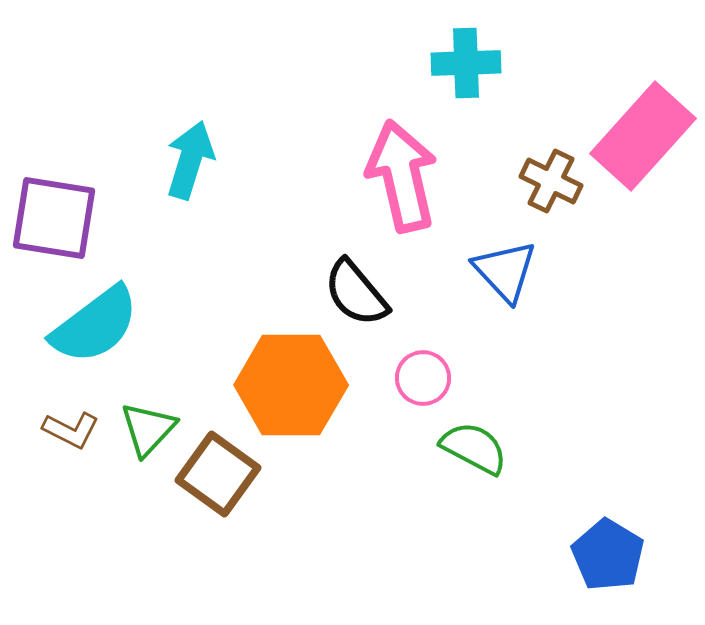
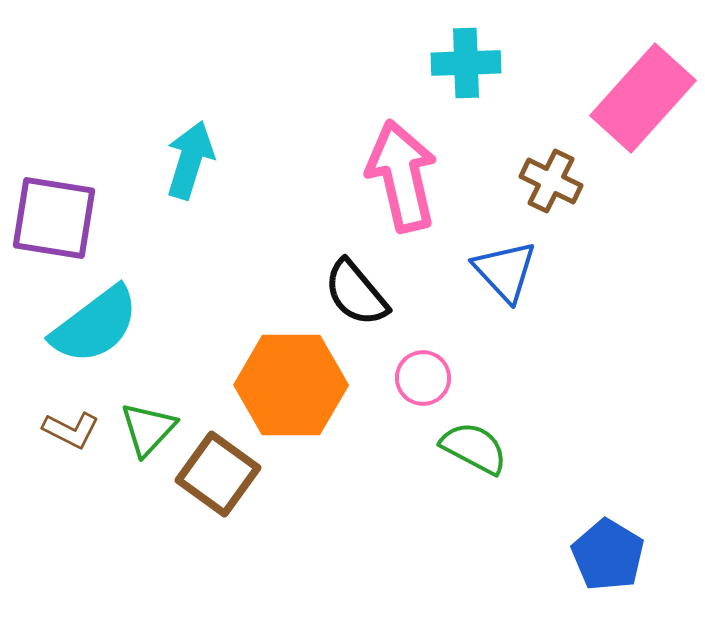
pink rectangle: moved 38 px up
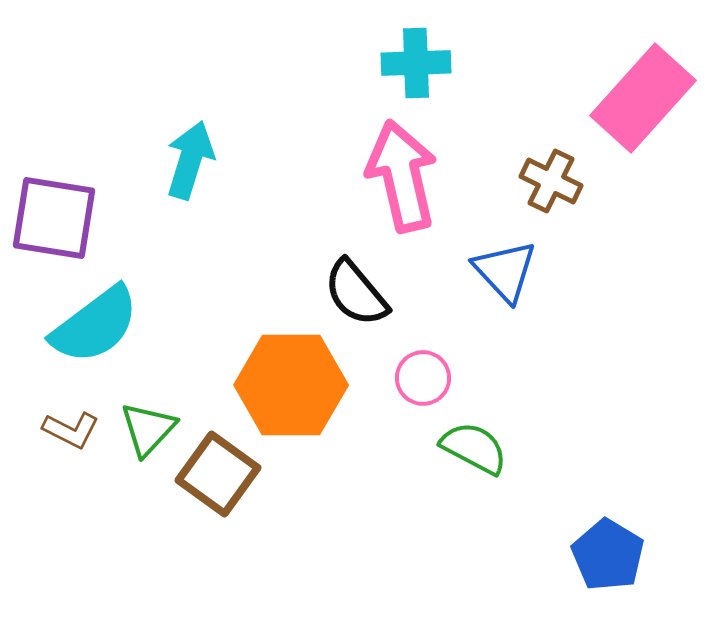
cyan cross: moved 50 px left
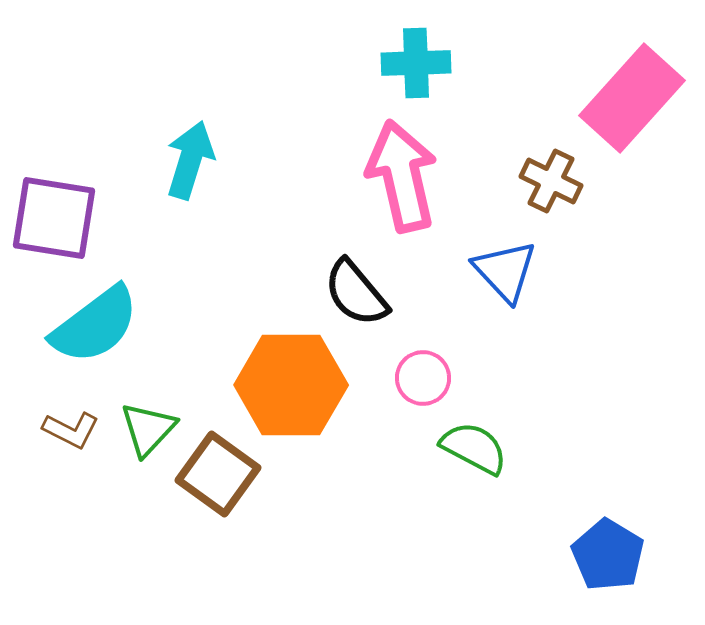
pink rectangle: moved 11 px left
